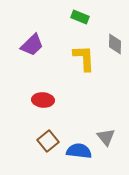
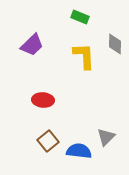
yellow L-shape: moved 2 px up
gray triangle: rotated 24 degrees clockwise
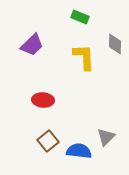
yellow L-shape: moved 1 px down
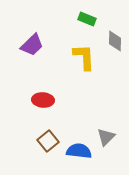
green rectangle: moved 7 px right, 2 px down
gray diamond: moved 3 px up
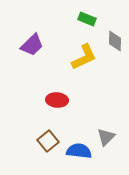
yellow L-shape: rotated 68 degrees clockwise
red ellipse: moved 14 px right
